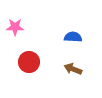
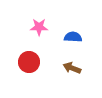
pink star: moved 24 px right
brown arrow: moved 1 px left, 1 px up
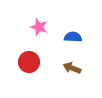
pink star: rotated 18 degrees clockwise
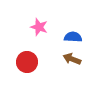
red circle: moved 2 px left
brown arrow: moved 9 px up
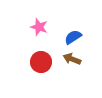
blue semicircle: rotated 36 degrees counterclockwise
red circle: moved 14 px right
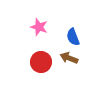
blue semicircle: rotated 78 degrees counterclockwise
brown arrow: moved 3 px left, 1 px up
